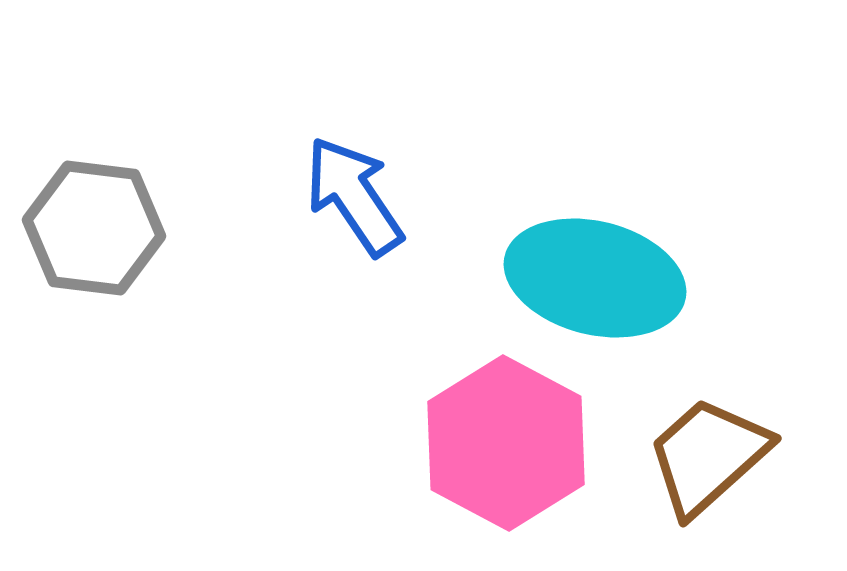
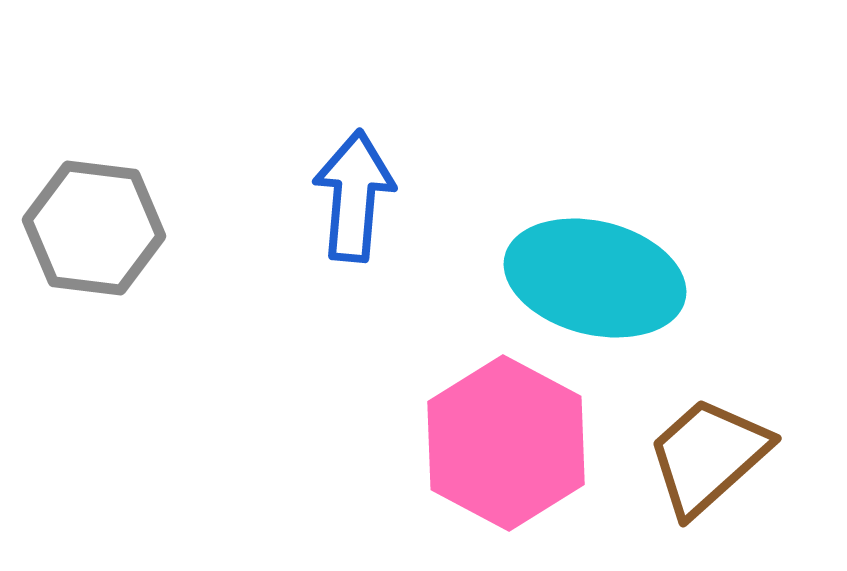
blue arrow: rotated 39 degrees clockwise
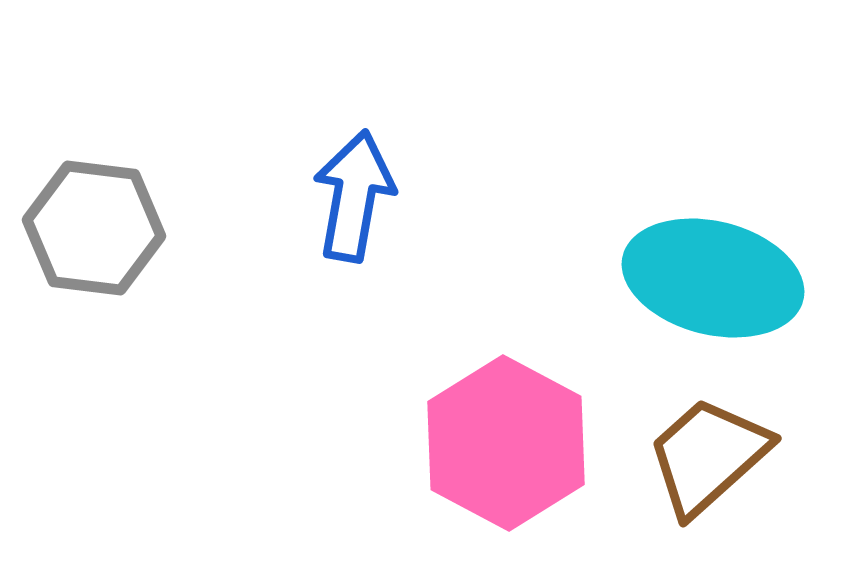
blue arrow: rotated 5 degrees clockwise
cyan ellipse: moved 118 px right
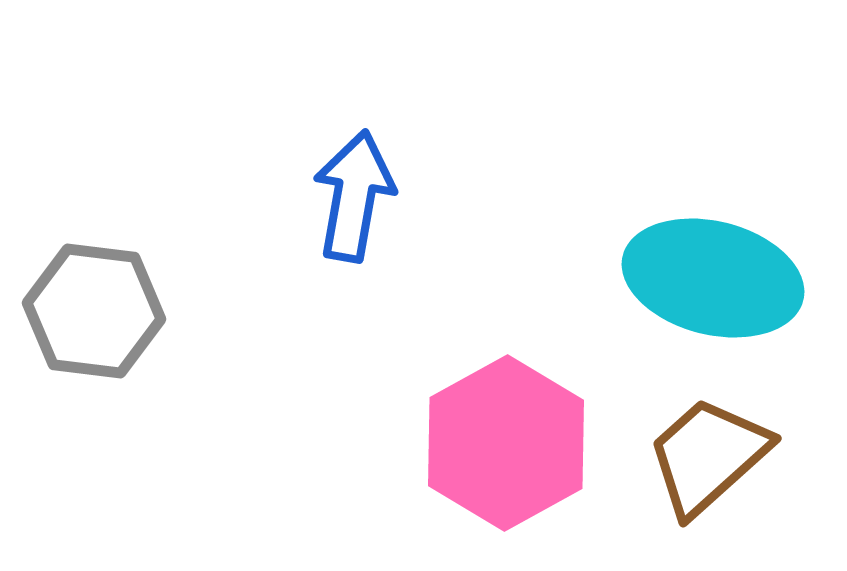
gray hexagon: moved 83 px down
pink hexagon: rotated 3 degrees clockwise
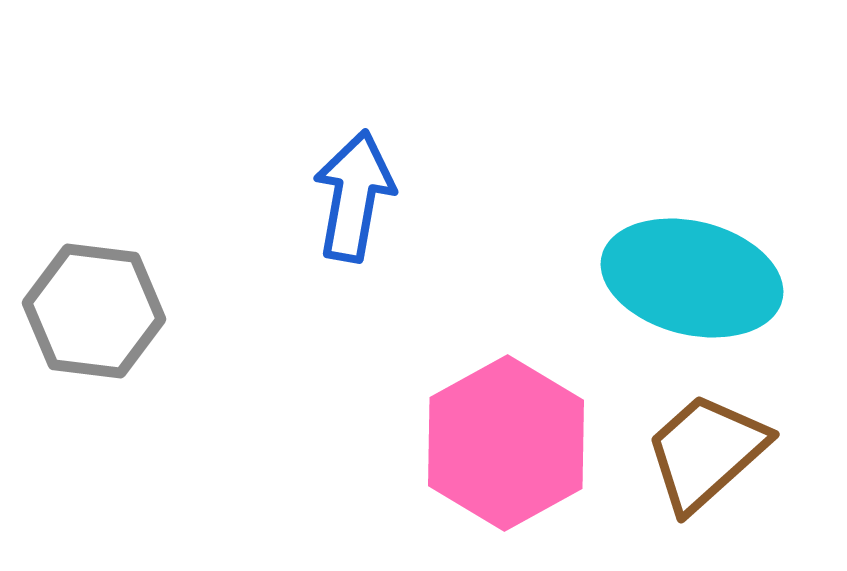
cyan ellipse: moved 21 px left
brown trapezoid: moved 2 px left, 4 px up
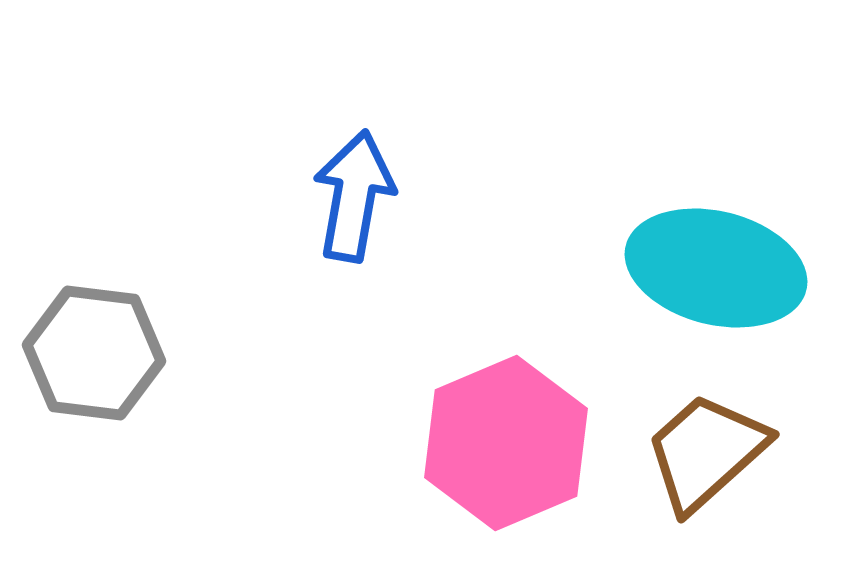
cyan ellipse: moved 24 px right, 10 px up
gray hexagon: moved 42 px down
pink hexagon: rotated 6 degrees clockwise
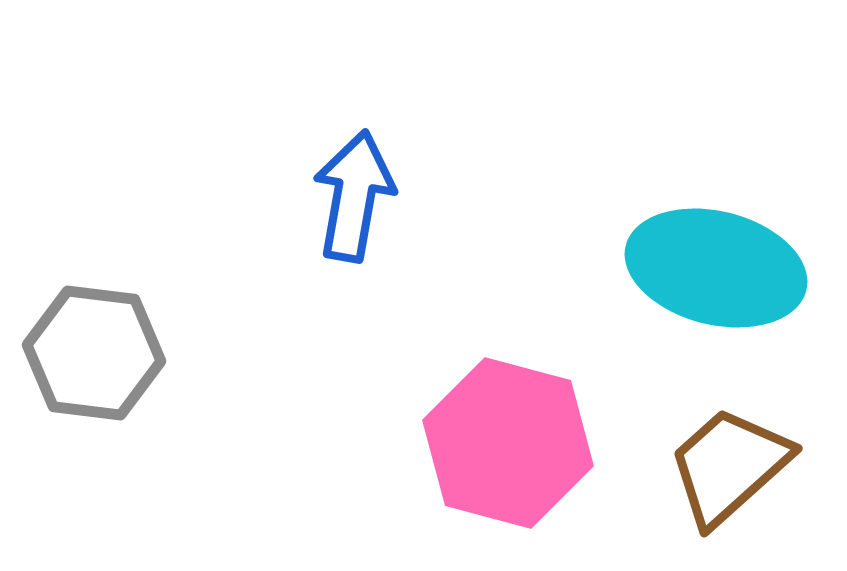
pink hexagon: moved 2 px right; rotated 22 degrees counterclockwise
brown trapezoid: moved 23 px right, 14 px down
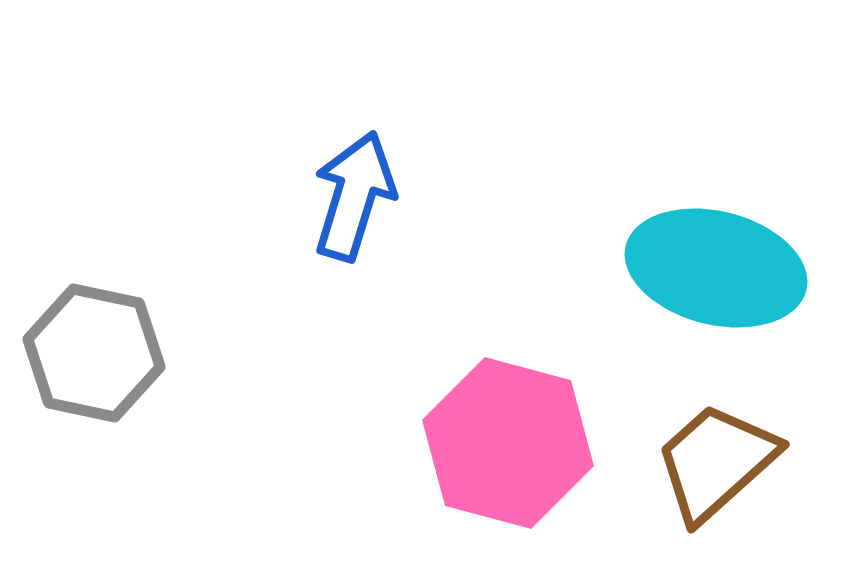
blue arrow: rotated 7 degrees clockwise
gray hexagon: rotated 5 degrees clockwise
brown trapezoid: moved 13 px left, 4 px up
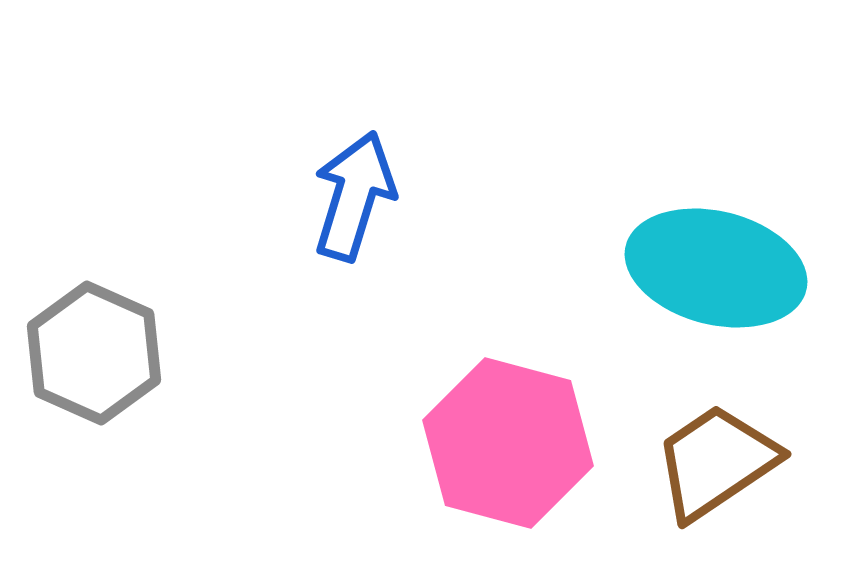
gray hexagon: rotated 12 degrees clockwise
brown trapezoid: rotated 8 degrees clockwise
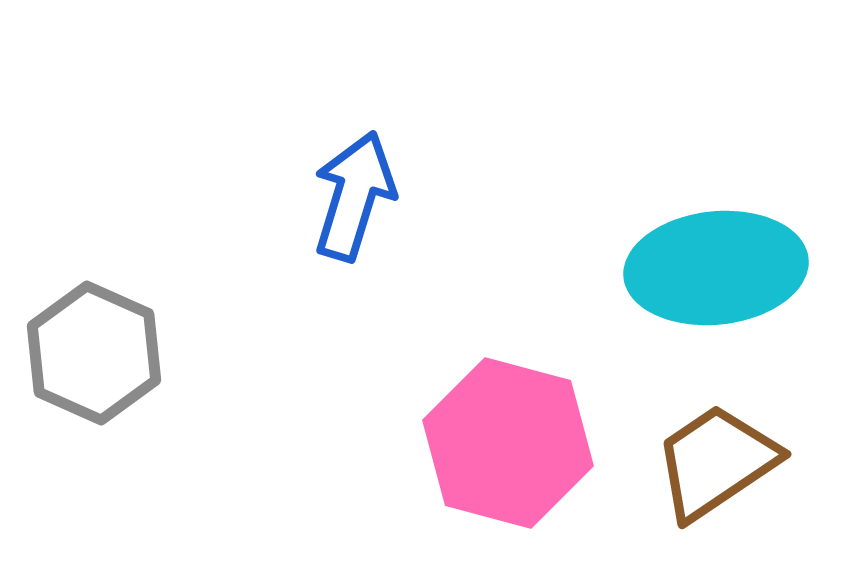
cyan ellipse: rotated 20 degrees counterclockwise
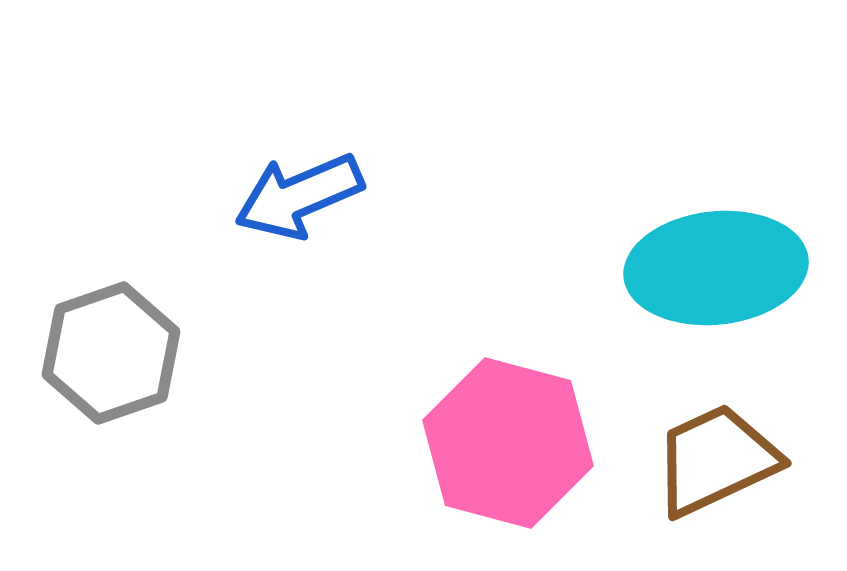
blue arrow: moved 55 px left; rotated 130 degrees counterclockwise
gray hexagon: moved 17 px right; rotated 17 degrees clockwise
brown trapezoid: moved 2 px up; rotated 9 degrees clockwise
